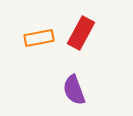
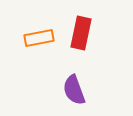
red rectangle: rotated 16 degrees counterclockwise
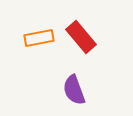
red rectangle: moved 4 px down; rotated 52 degrees counterclockwise
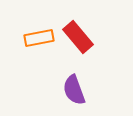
red rectangle: moved 3 px left
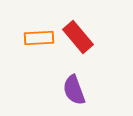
orange rectangle: rotated 8 degrees clockwise
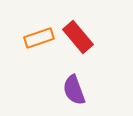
orange rectangle: rotated 16 degrees counterclockwise
